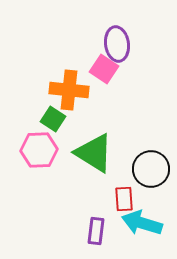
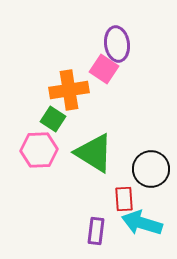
orange cross: rotated 15 degrees counterclockwise
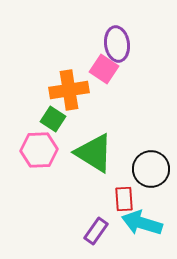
purple rectangle: rotated 28 degrees clockwise
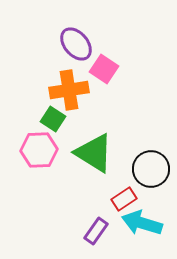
purple ellipse: moved 41 px left; rotated 32 degrees counterclockwise
red rectangle: rotated 60 degrees clockwise
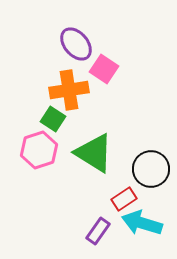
pink hexagon: rotated 15 degrees counterclockwise
purple rectangle: moved 2 px right
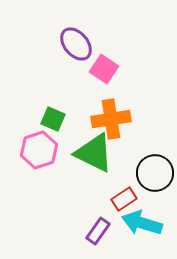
orange cross: moved 42 px right, 29 px down
green square: rotated 10 degrees counterclockwise
green triangle: rotated 6 degrees counterclockwise
black circle: moved 4 px right, 4 px down
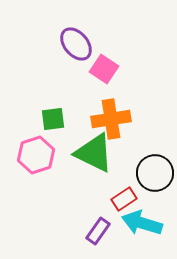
green square: rotated 30 degrees counterclockwise
pink hexagon: moved 3 px left, 5 px down
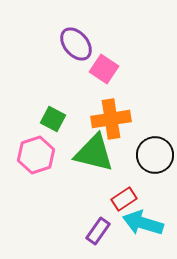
green square: rotated 35 degrees clockwise
green triangle: rotated 12 degrees counterclockwise
black circle: moved 18 px up
cyan arrow: moved 1 px right
